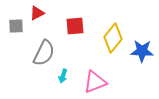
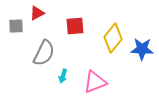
blue star: moved 2 px up
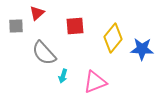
red triangle: rotated 14 degrees counterclockwise
gray semicircle: rotated 112 degrees clockwise
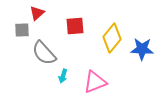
gray square: moved 6 px right, 4 px down
yellow diamond: moved 1 px left
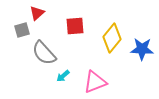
gray square: rotated 14 degrees counterclockwise
cyan arrow: rotated 32 degrees clockwise
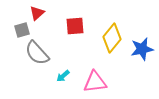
blue star: rotated 15 degrees counterclockwise
gray semicircle: moved 7 px left
pink triangle: rotated 15 degrees clockwise
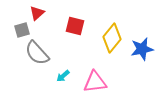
red square: rotated 18 degrees clockwise
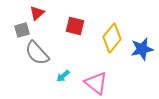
pink triangle: moved 1 px right, 1 px down; rotated 45 degrees clockwise
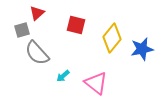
red square: moved 1 px right, 1 px up
